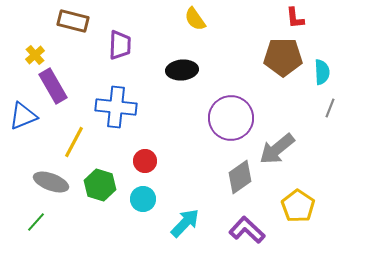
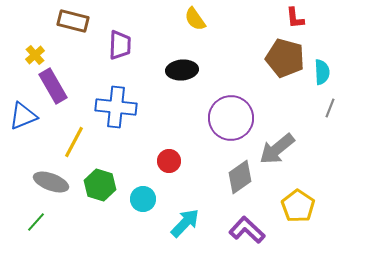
brown pentagon: moved 2 px right, 1 px down; rotated 15 degrees clockwise
red circle: moved 24 px right
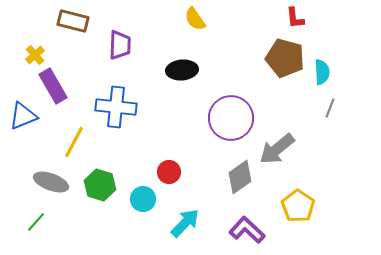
red circle: moved 11 px down
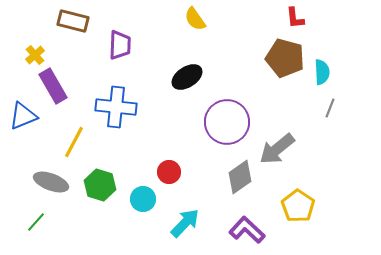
black ellipse: moved 5 px right, 7 px down; rotated 28 degrees counterclockwise
purple circle: moved 4 px left, 4 px down
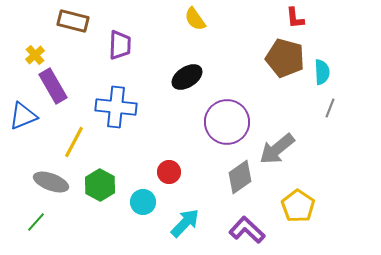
green hexagon: rotated 12 degrees clockwise
cyan circle: moved 3 px down
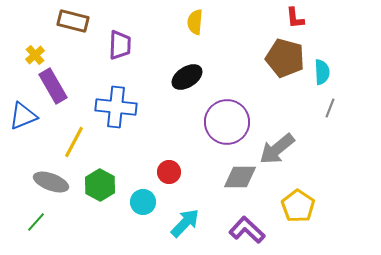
yellow semicircle: moved 3 px down; rotated 40 degrees clockwise
gray diamond: rotated 36 degrees clockwise
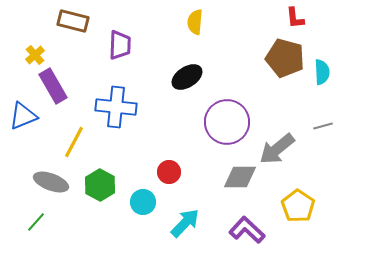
gray line: moved 7 px left, 18 px down; rotated 54 degrees clockwise
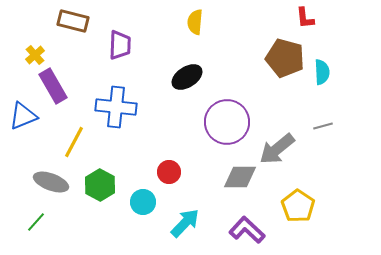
red L-shape: moved 10 px right
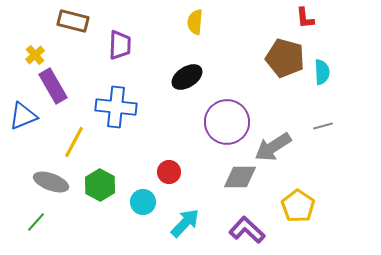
gray arrow: moved 4 px left, 2 px up; rotated 6 degrees clockwise
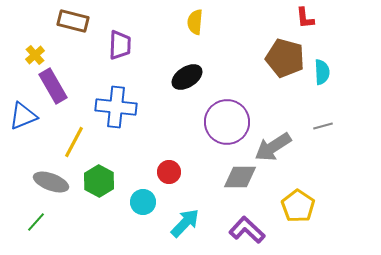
green hexagon: moved 1 px left, 4 px up
